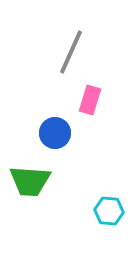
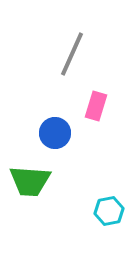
gray line: moved 1 px right, 2 px down
pink rectangle: moved 6 px right, 6 px down
cyan hexagon: rotated 16 degrees counterclockwise
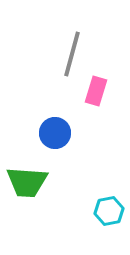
gray line: rotated 9 degrees counterclockwise
pink rectangle: moved 15 px up
green trapezoid: moved 3 px left, 1 px down
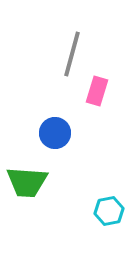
pink rectangle: moved 1 px right
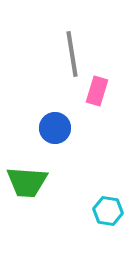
gray line: rotated 24 degrees counterclockwise
blue circle: moved 5 px up
cyan hexagon: moved 1 px left; rotated 20 degrees clockwise
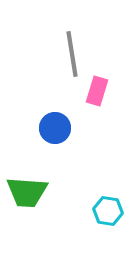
green trapezoid: moved 10 px down
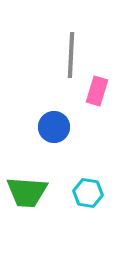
gray line: moved 1 px left, 1 px down; rotated 12 degrees clockwise
blue circle: moved 1 px left, 1 px up
cyan hexagon: moved 20 px left, 18 px up
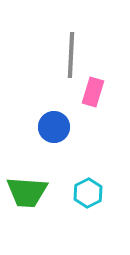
pink rectangle: moved 4 px left, 1 px down
cyan hexagon: rotated 24 degrees clockwise
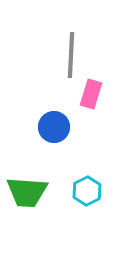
pink rectangle: moved 2 px left, 2 px down
cyan hexagon: moved 1 px left, 2 px up
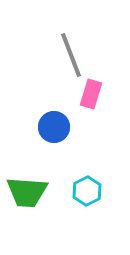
gray line: rotated 24 degrees counterclockwise
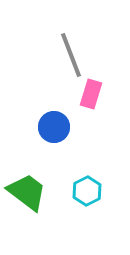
green trapezoid: rotated 147 degrees counterclockwise
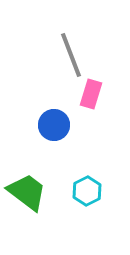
blue circle: moved 2 px up
